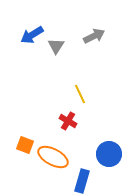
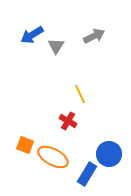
blue rectangle: moved 5 px right, 7 px up; rotated 15 degrees clockwise
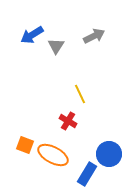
orange ellipse: moved 2 px up
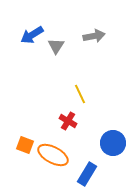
gray arrow: rotated 15 degrees clockwise
blue circle: moved 4 px right, 11 px up
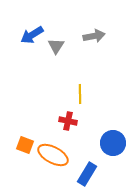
yellow line: rotated 24 degrees clockwise
red cross: rotated 18 degrees counterclockwise
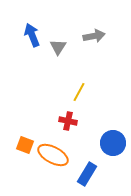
blue arrow: rotated 100 degrees clockwise
gray triangle: moved 2 px right, 1 px down
yellow line: moved 1 px left, 2 px up; rotated 30 degrees clockwise
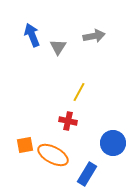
orange square: rotated 30 degrees counterclockwise
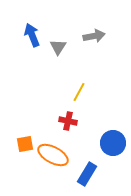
orange square: moved 1 px up
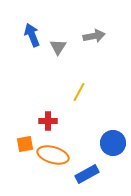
red cross: moved 20 px left; rotated 12 degrees counterclockwise
orange ellipse: rotated 12 degrees counterclockwise
blue rectangle: rotated 30 degrees clockwise
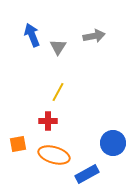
yellow line: moved 21 px left
orange square: moved 7 px left
orange ellipse: moved 1 px right
